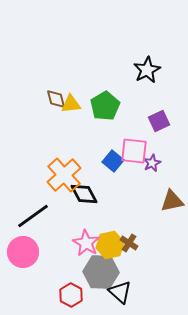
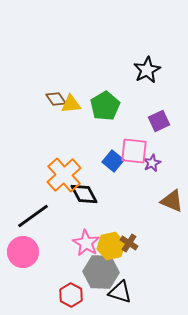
brown diamond: rotated 20 degrees counterclockwise
brown triangle: rotated 35 degrees clockwise
yellow hexagon: moved 1 px right, 1 px down
black triangle: rotated 25 degrees counterclockwise
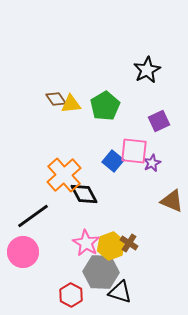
yellow hexagon: rotated 8 degrees counterclockwise
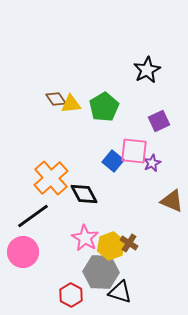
green pentagon: moved 1 px left, 1 px down
orange cross: moved 13 px left, 3 px down
pink star: moved 1 px left, 5 px up
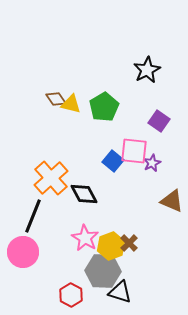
yellow triangle: rotated 20 degrees clockwise
purple square: rotated 30 degrees counterclockwise
black line: rotated 32 degrees counterclockwise
brown cross: rotated 12 degrees clockwise
gray hexagon: moved 2 px right, 1 px up
